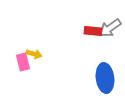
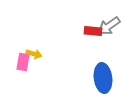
gray arrow: moved 1 px left, 2 px up
pink rectangle: rotated 24 degrees clockwise
blue ellipse: moved 2 px left
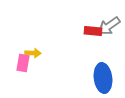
yellow arrow: moved 1 px left, 1 px up; rotated 14 degrees counterclockwise
pink rectangle: moved 1 px down
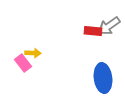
pink rectangle: rotated 48 degrees counterclockwise
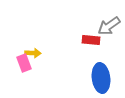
red rectangle: moved 2 px left, 9 px down
pink rectangle: moved 1 px right; rotated 18 degrees clockwise
blue ellipse: moved 2 px left
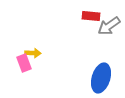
red rectangle: moved 24 px up
blue ellipse: rotated 24 degrees clockwise
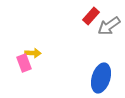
red rectangle: rotated 54 degrees counterclockwise
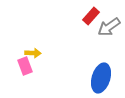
gray arrow: moved 1 px down
pink rectangle: moved 1 px right, 3 px down
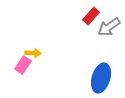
pink rectangle: moved 2 px left, 1 px up; rotated 54 degrees clockwise
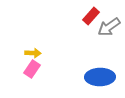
pink rectangle: moved 9 px right, 4 px down
blue ellipse: moved 1 px left, 1 px up; rotated 72 degrees clockwise
